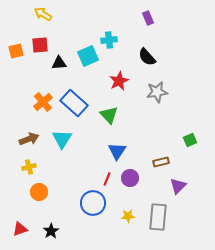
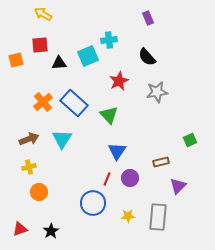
orange square: moved 9 px down
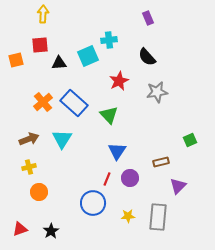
yellow arrow: rotated 60 degrees clockwise
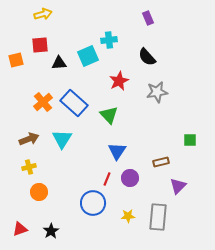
yellow arrow: rotated 72 degrees clockwise
green square: rotated 24 degrees clockwise
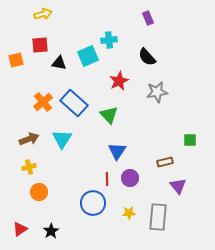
black triangle: rotated 14 degrees clockwise
brown rectangle: moved 4 px right
red line: rotated 24 degrees counterclockwise
purple triangle: rotated 24 degrees counterclockwise
yellow star: moved 1 px right, 3 px up
red triangle: rotated 14 degrees counterclockwise
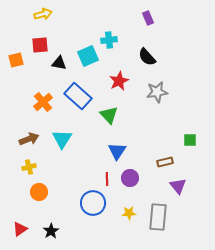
blue rectangle: moved 4 px right, 7 px up
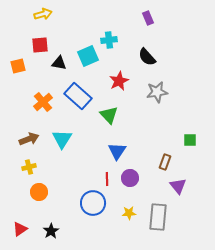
orange square: moved 2 px right, 6 px down
brown rectangle: rotated 56 degrees counterclockwise
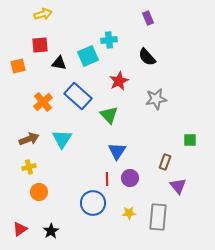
gray star: moved 1 px left, 7 px down
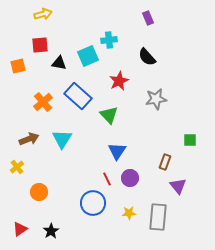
yellow cross: moved 12 px left; rotated 24 degrees counterclockwise
red line: rotated 24 degrees counterclockwise
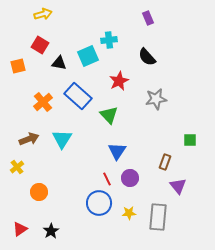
red square: rotated 36 degrees clockwise
blue circle: moved 6 px right
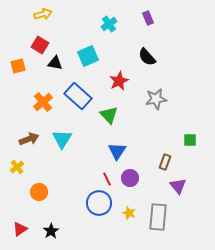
cyan cross: moved 16 px up; rotated 28 degrees counterclockwise
black triangle: moved 4 px left
yellow star: rotated 24 degrees clockwise
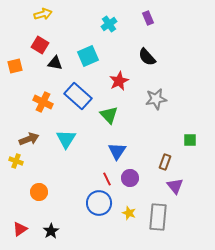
orange square: moved 3 px left
orange cross: rotated 24 degrees counterclockwise
cyan triangle: moved 4 px right
yellow cross: moved 1 px left, 6 px up; rotated 32 degrees counterclockwise
purple triangle: moved 3 px left
